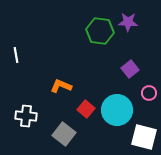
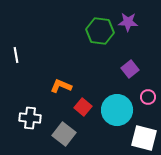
pink circle: moved 1 px left, 4 px down
red square: moved 3 px left, 2 px up
white cross: moved 4 px right, 2 px down
white square: moved 1 px down
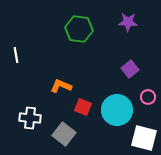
green hexagon: moved 21 px left, 2 px up
red square: rotated 18 degrees counterclockwise
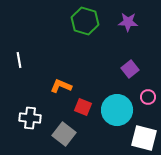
green hexagon: moved 6 px right, 8 px up; rotated 8 degrees clockwise
white line: moved 3 px right, 5 px down
